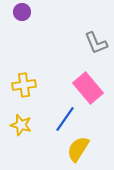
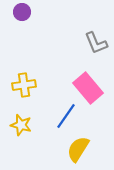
blue line: moved 1 px right, 3 px up
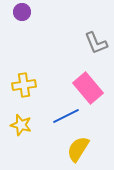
blue line: rotated 28 degrees clockwise
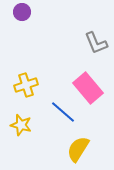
yellow cross: moved 2 px right; rotated 10 degrees counterclockwise
blue line: moved 3 px left, 4 px up; rotated 68 degrees clockwise
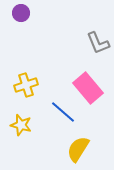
purple circle: moved 1 px left, 1 px down
gray L-shape: moved 2 px right
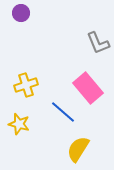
yellow star: moved 2 px left, 1 px up
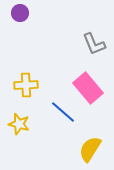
purple circle: moved 1 px left
gray L-shape: moved 4 px left, 1 px down
yellow cross: rotated 15 degrees clockwise
yellow semicircle: moved 12 px right
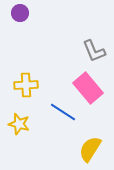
gray L-shape: moved 7 px down
blue line: rotated 8 degrees counterclockwise
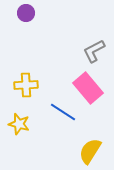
purple circle: moved 6 px right
gray L-shape: rotated 85 degrees clockwise
yellow semicircle: moved 2 px down
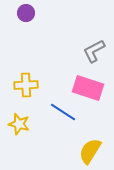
pink rectangle: rotated 32 degrees counterclockwise
